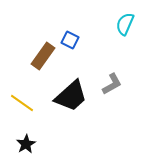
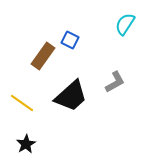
cyan semicircle: rotated 10 degrees clockwise
gray L-shape: moved 3 px right, 2 px up
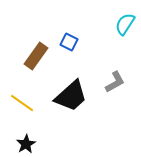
blue square: moved 1 px left, 2 px down
brown rectangle: moved 7 px left
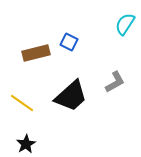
brown rectangle: moved 3 px up; rotated 40 degrees clockwise
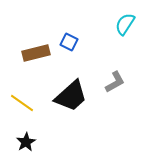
black star: moved 2 px up
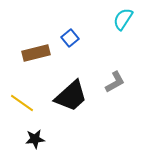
cyan semicircle: moved 2 px left, 5 px up
blue square: moved 1 px right, 4 px up; rotated 24 degrees clockwise
black star: moved 9 px right, 3 px up; rotated 24 degrees clockwise
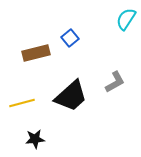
cyan semicircle: moved 3 px right
yellow line: rotated 50 degrees counterclockwise
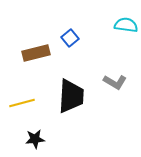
cyan semicircle: moved 6 px down; rotated 65 degrees clockwise
gray L-shape: rotated 60 degrees clockwise
black trapezoid: rotated 45 degrees counterclockwise
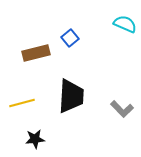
cyan semicircle: moved 1 px left, 1 px up; rotated 15 degrees clockwise
gray L-shape: moved 7 px right, 27 px down; rotated 15 degrees clockwise
